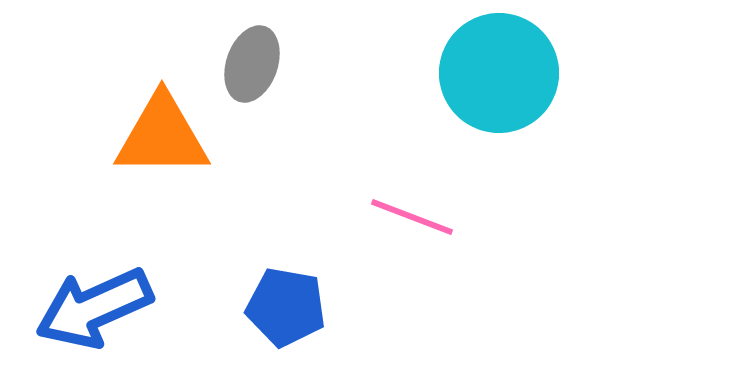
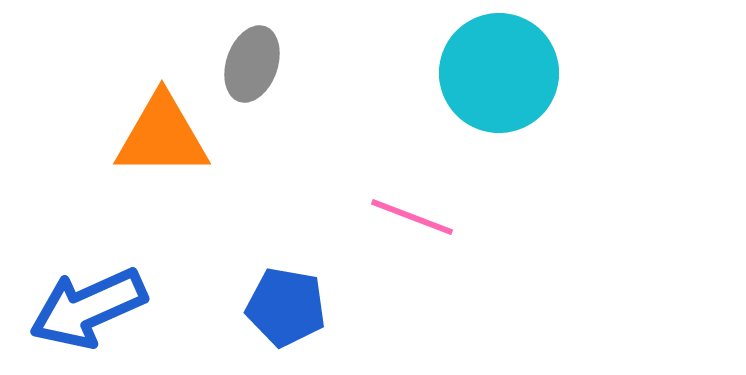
blue arrow: moved 6 px left
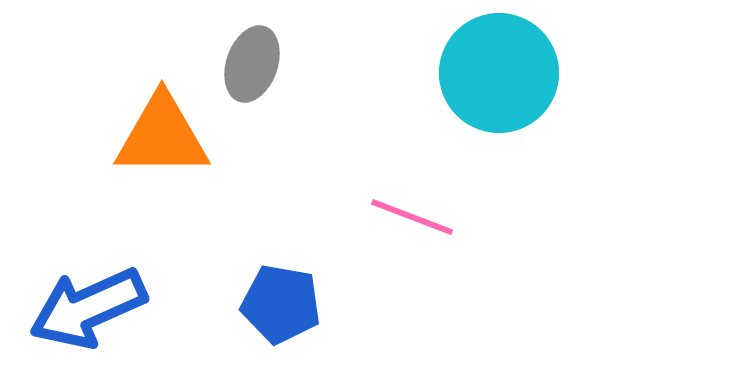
blue pentagon: moved 5 px left, 3 px up
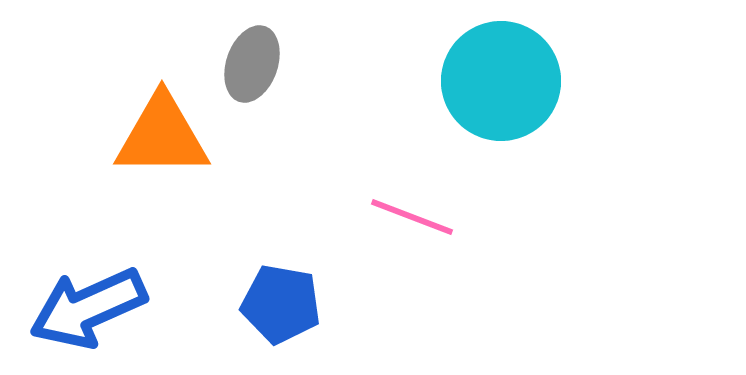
cyan circle: moved 2 px right, 8 px down
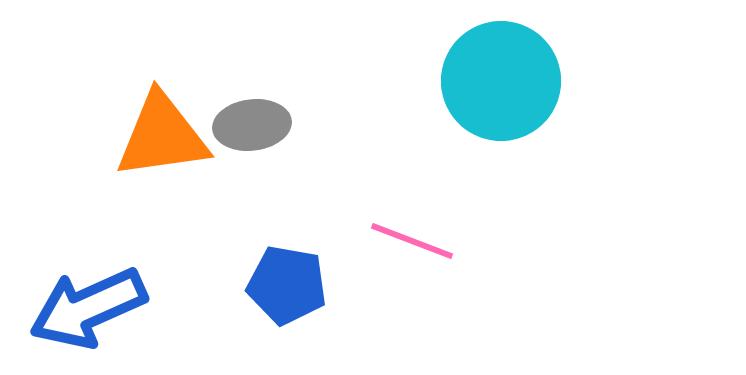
gray ellipse: moved 61 px down; rotated 64 degrees clockwise
orange triangle: rotated 8 degrees counterclockwise
pink line: moved 24 px down
blue pentagon: moved 6 px right, 19 px up
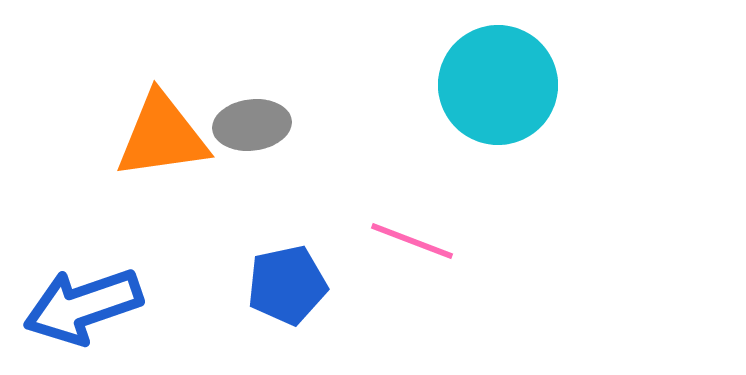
cyan circle: moved 3 px left, 4 px down
blue pentagon: rotated 22 degrees counterclockwise
blue arrow: moved 5 px left, 2 px up; rotated 5 degrees clockwise
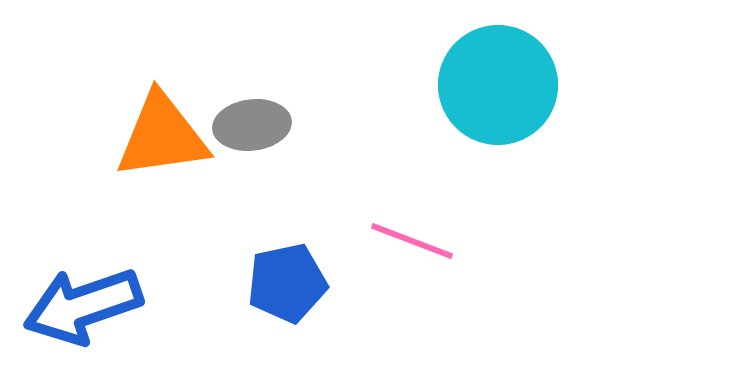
blue pentagon: moved 2 px up
